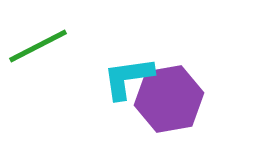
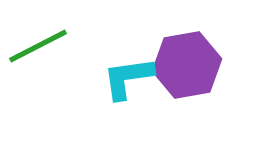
purple hexagon: moved 18 px right, 34 px up
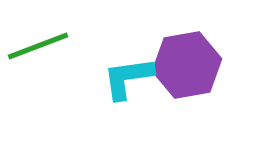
green line: rotated 6 degrees clockwise
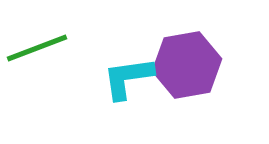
green line: moved 1 px left, 2 px down
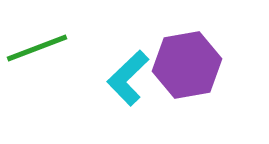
cyan L-shape: rotated 36 degrees counterclockwise
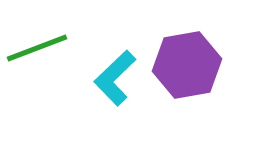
cyan L-shape: moved 13 px left
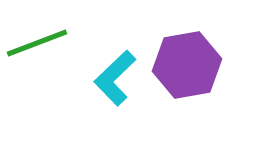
green line: moved 5 px up
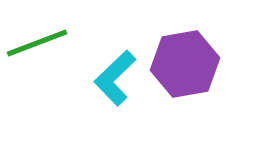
purple hexagon: moved 2 px left, 1 px up
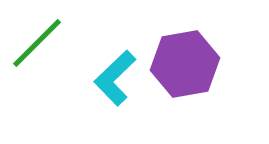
green line: rotated 24 degrees counterclockwise
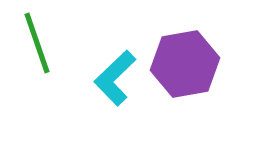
green line: rotated 64 degrees counterclockwise
